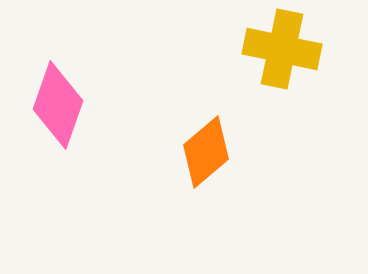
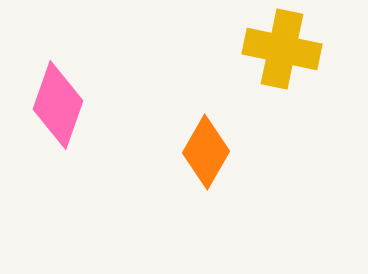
orange diamond: rotated 20 degrees counterclockwise
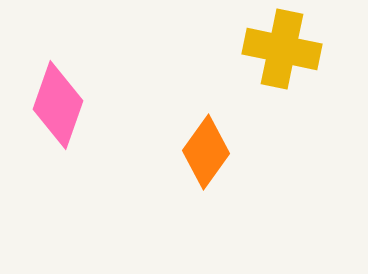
orange diamond: rotated 6 degrees clockwise
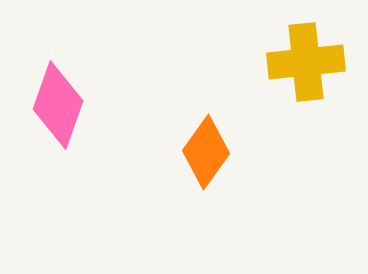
yellow cross: moved 24 px right, 13 px down; rotated 18 degrees counterclockwise
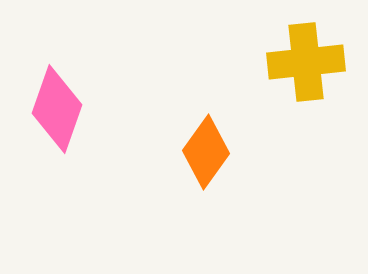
pink diamond: moved 1 px left, 4 px down
